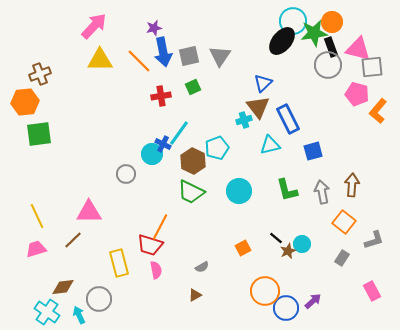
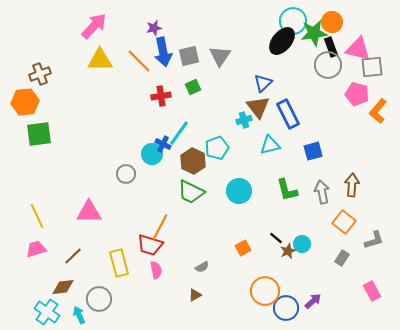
blue rectangle at (288, 119): moved 5 px up
brown line at (73, 240): moved 16 px down
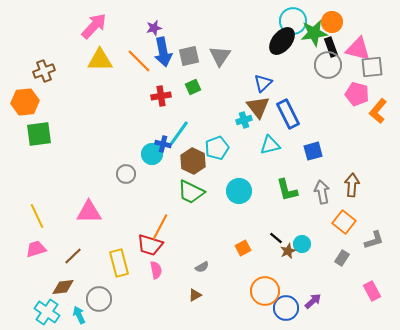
brown cross at (40, 74): moved 4 px right, 3 px up
blue cross at (163, 144): rotated 14 degrees counterclockwise
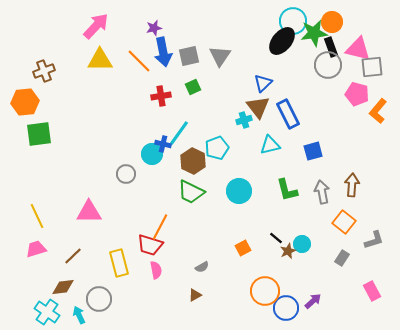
pink arrow at (94, 26): moved 2 px right
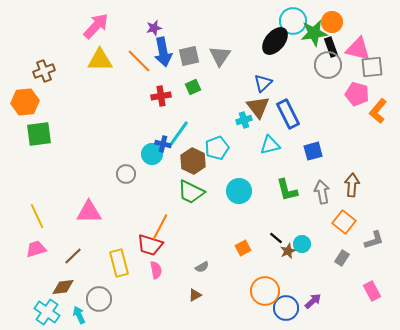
black ellipse at (282, 41): moved 7 px left
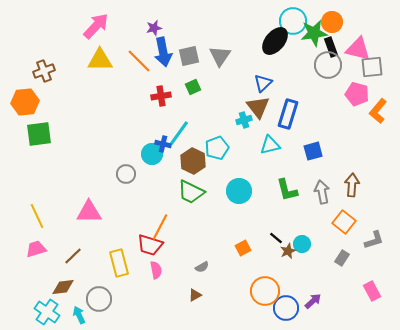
blue rectangle at (288, 114): rotated 44 degrees clockwise
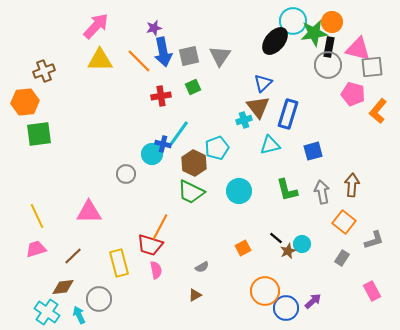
black rectangle at (331, 47): moved 2 px left; rotated 30 degrees clockwise
pink pentagon at (357, 94): moved 4 px left
brown hexagon at (193, 161): moved 1 px right, 2 px down
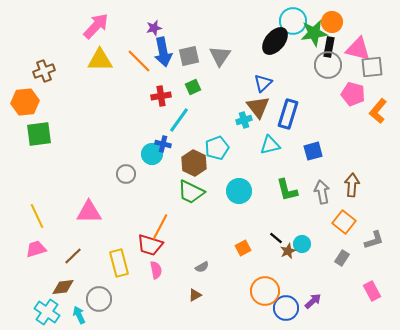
cyan line at (179, 133): moved 13 px up
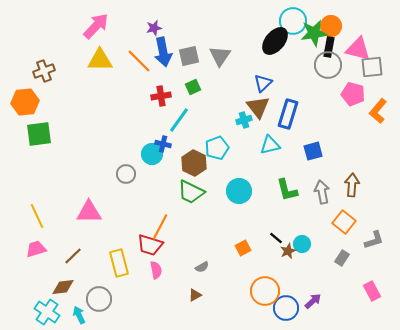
orange circle at (332, 22): moved 1 px left, 4 px down
